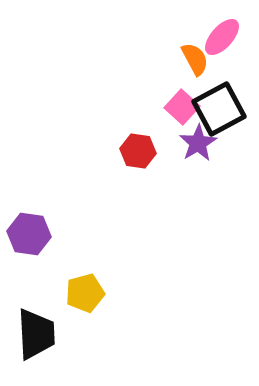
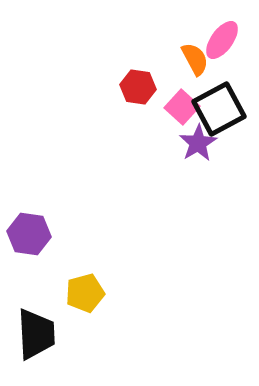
pink ellipse: moved 3 px down; rotated 6 degrees counterclockwise
red hexagon: moved 64 px up
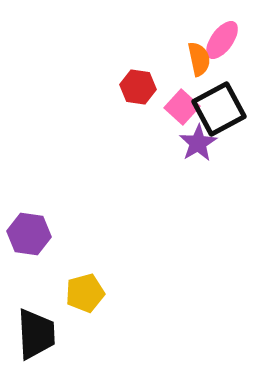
orange semicircle: moved 4 px right; rotated 16 degrees clockwise
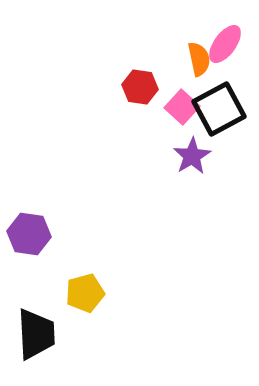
pink ellipse: moved 3 px right, 4 px down
red hexagon: moved 2 px right
purple star: moved 6 px left, 13 px down
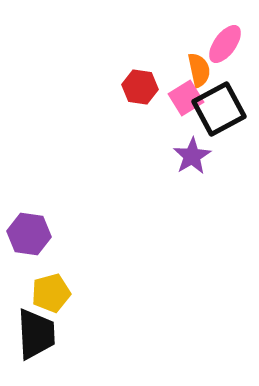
orange semicircle: moved 11 px down
pink square: moved 4 px right, 9 px up; rotated 16 degrees clockwise
yellow pentagon: moved 34 px left
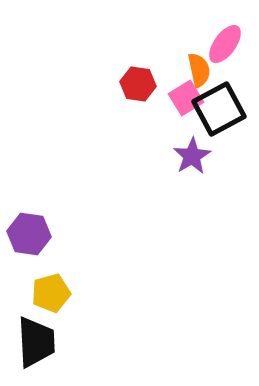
red hexagon: moved 2 px left, 3 px up
black trapezoid: moved 8 px down
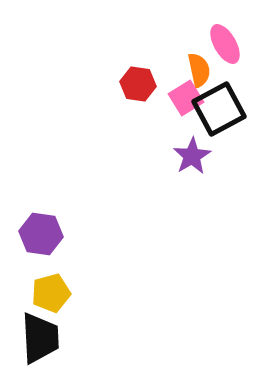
pink ellipse: rotated 66 degrees counterclockwise
purple hexagon: moved 12 px right
black trapezoid: moved 4 px right, 4 px up
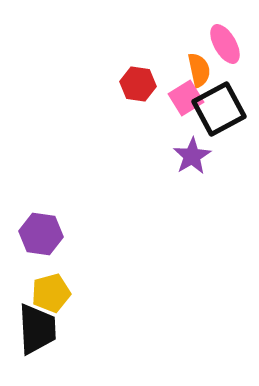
black trapezoid: moved 3 px left, 9 px up
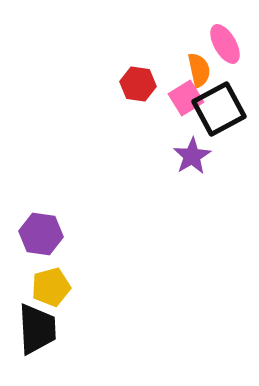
yellow pentagon: moved 6 px up
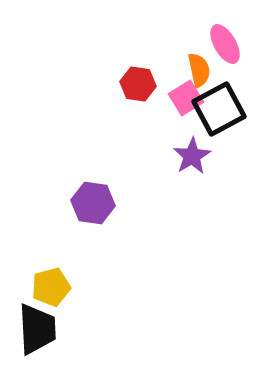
purple hexagon: moved 52 px right, 31 px up
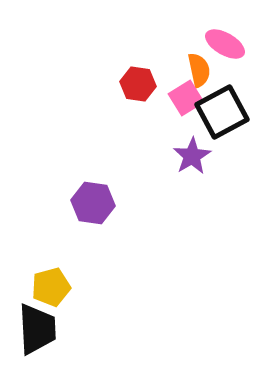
pink ellipse: rotated 30 degrees counterclockwise
black square: moved 3 px right, 3 px down
